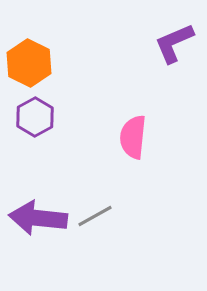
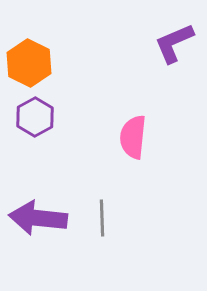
gray line: moved 7 px right, 2 px down; rotated 63 degrees counterclockwise
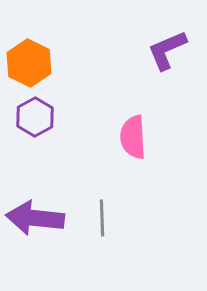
purple L-shape: moved 7 px left, 7 px down
pink semicircle: rotated 9 degrees counterclockwise
purple arrow: moved 3 px left
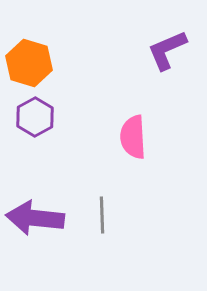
orange hexagon: rotated 9 degrees counterclockwise
gray line: moved 3 px up
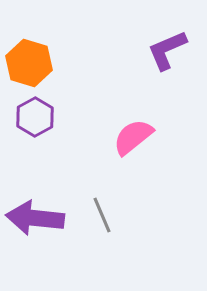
pink semicircle: rotated 54 degrees clockwise
gray line: rotated 21 degrees counterclockwise
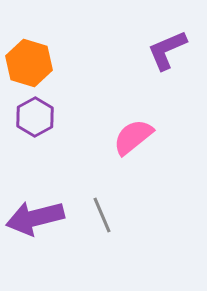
purple arrow: rotated 20 degrees counterclockwise
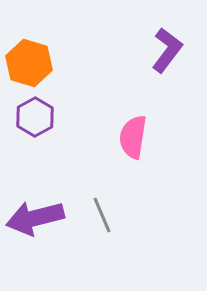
purple L-shape: rotated 150 degrees clockwise
pink semicircle: rotated 42 degrees counterclockwise
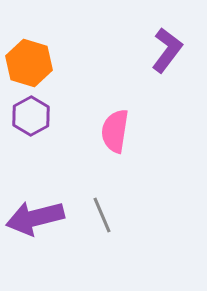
purple hexagon: moved 4 px left, 1 px up
pink semicircle: moved 18 px left, 6 px up
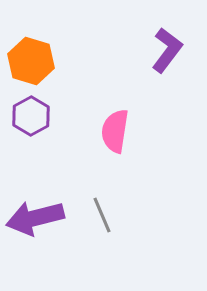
orange hexagon: moved 2 px right, 2 px up
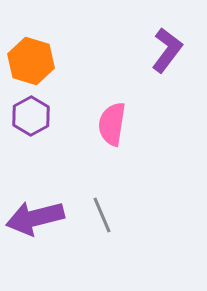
pink semicircle: moved 3 px left, 7 px up
